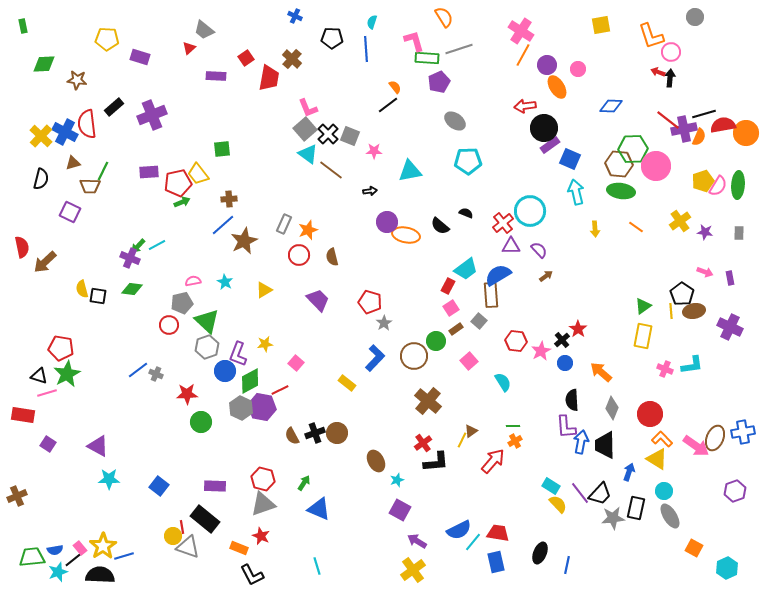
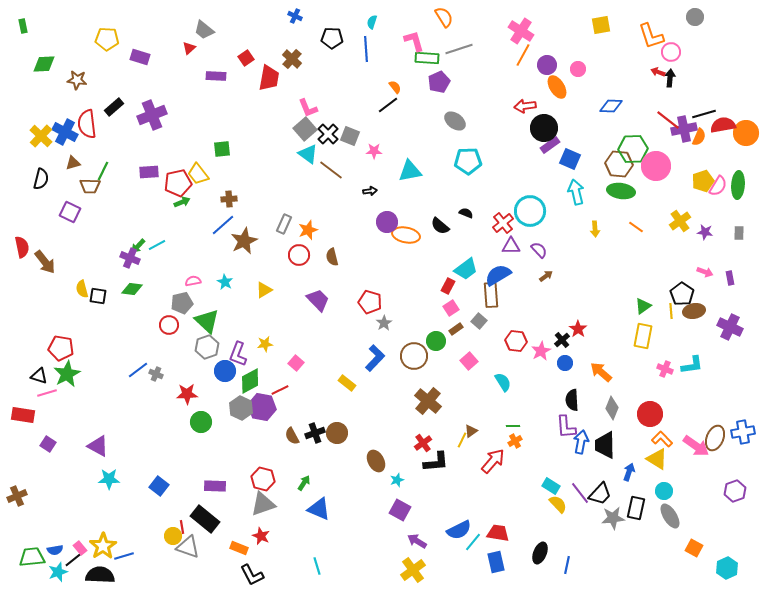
brown arrow at (45, 262): rotated 85 degrees counterclockwise
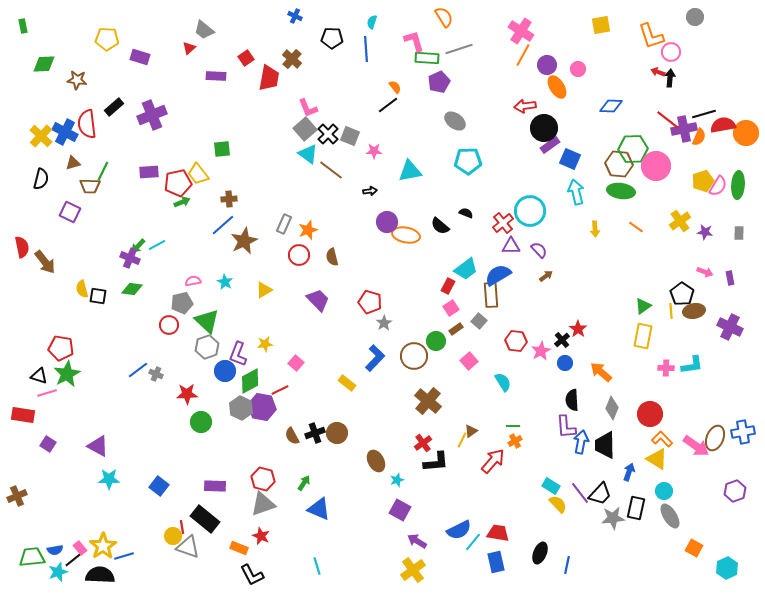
pink cross at (665, 369): moved 1 px right, 1 px up; rotated 21 degrees counterclockwise
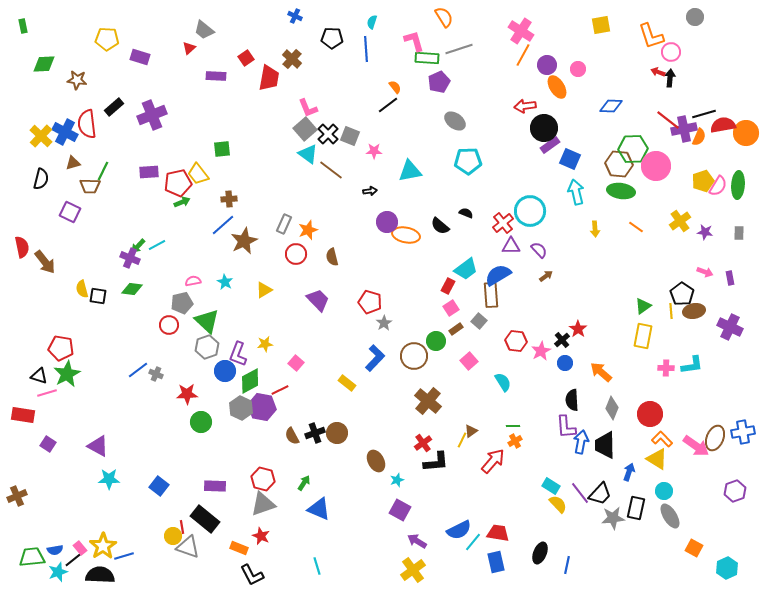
red circle at (299, 255): moved 3 px left, 1 px up
